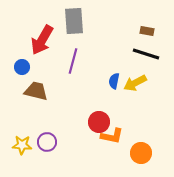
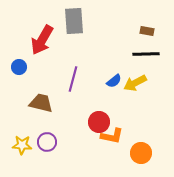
black line: rotated 20 degrees counterclockwise
purple line: moved 18 px down
blue circle: moved 3 px left
blue semicircle: rotated 140 degrees counterclockwise
brown trapezoid: moved 5 px right, 12 px down
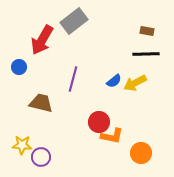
gray rectangle: rotated 56 degrees clockwise
purple circle: moved 6 px left, 15 px down
